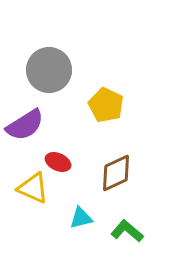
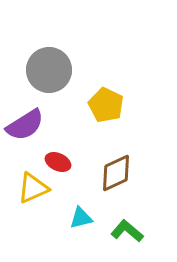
yellow triangle: rotated 48 degrees counterclockwise
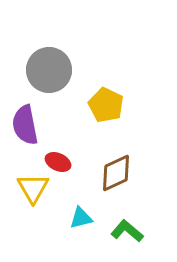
purple semicircle: rotated 111 degrees clockwise
yellow triangle: rotated 36 degrees counterclockwise
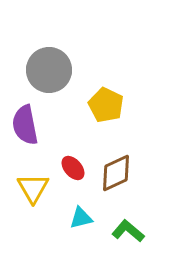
red ellipse: moved 15 px right, 6 px down; rotated 25 degrees clockwise
green L-shape: moved 1 px right
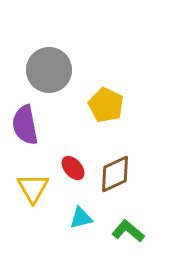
brown diamond: moved 1 px left, 1 px down
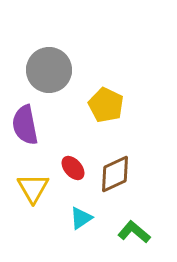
cyan triangle: rotated 20 degrees counterclockwise
green L-shape: moved 6 px right, 1 px down
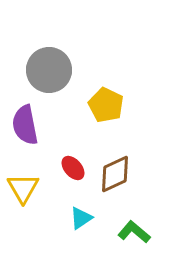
yellow triangle: moved 10 px left
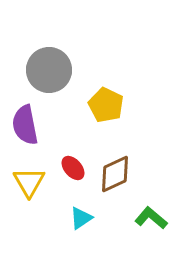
yellow triangle: moved 6 px right, 6 px up
green L-shape: moved 17 px right, 14 px up
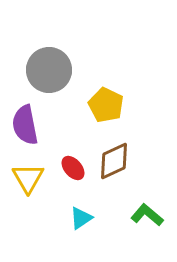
brown diamond: moved 1 px left, 13 px up
yellow triangle: moved 1 px left, 4 px up
green L-shape: moved 4 px left, 3 px up
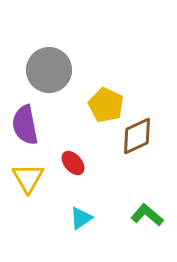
brown diamond: moved 23 px right, 25 px up
red ellipse: moved 5 px up
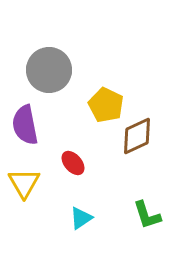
yellow triangle: moved 4 px left, 5 px down
green L-shape: rotated 148 degrees counterclockwise
